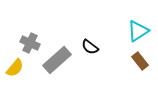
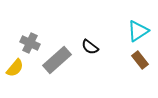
brown rectangle: moved 1 px up
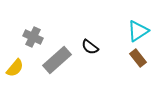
gray cross: moved 3 px right, 6 px up
brown rectangle: moved 2 px left, 2 px up
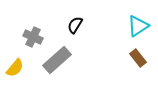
cyan triangle: moved 5 px up
black semicircle: moved 15 px left, 22 px up; rotated 84 degrees clockwise
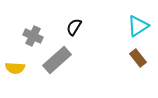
black semicircle: moved 1 px left, 2 px down
gray cross: moved 1 px up
yellow semicircle: rotated 54 degrees clockwise
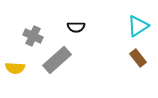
black semicircle: moved 2 px right; rotated 120 degrees counterclockwise
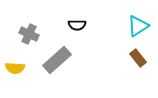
black semicircle: moved 1 px right, 2 px up
gray cross: moved 4 px left, 2 px up
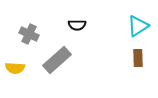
brown rectangle: rotated 36 degrees clockwise
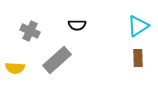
gray cross: moved 1 px right, 3 px up
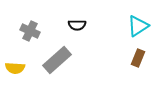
brown rectangle: rotated 24 degrees clockwise
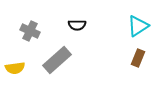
yellow semicircle: rotated 12 degrees counterclockwise
